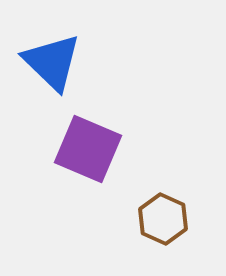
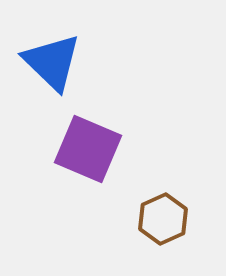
brown hexagon: rotated 12 degrees clockwise
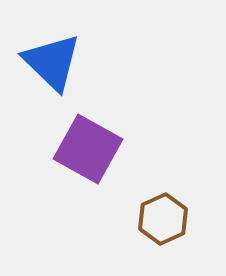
purple square: rotated 6 degrees clockwise
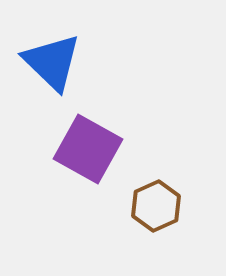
brown hexagon: moved 7 px left, 13 px up
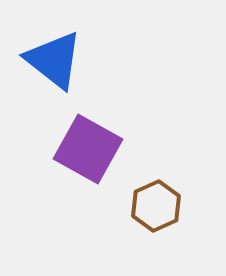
blue triangle: moved 2 px right, 2 px up; rotated 6 degrees counterclockwise
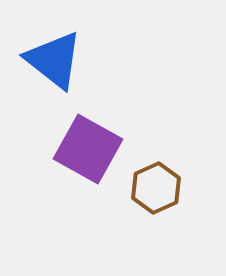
brown hexagon: moved 18 px up
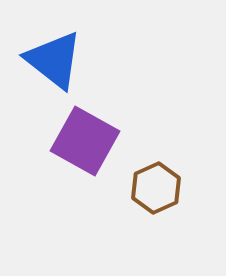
purple square: moved 3 px left, 8 px up
